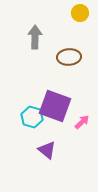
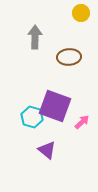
yellow circle: moved 1 px right
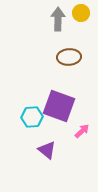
gray arrow: moved 23 px right, 18 px up
purple square: moved 4 px right
cyan hexagon: rotated 20 degrees counterclockwise
pink arrow: moved 9 px down
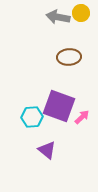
gray arrow: moved 2 px up; rotated 80 degrees counterclockwise
pink arrow: moved 14 px up
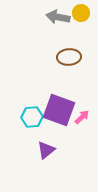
purple square: moved 4 px down
purple triangle: moved 1 px left; rotated 42 degrees clockwise
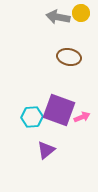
brown ellipse: rotated 15 degrees clockwise
pink arrow: rotated 21 degrees clockwise
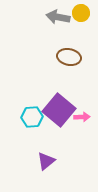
purple square: rotated 20 degrees clockwise
pink arrow: rotated 21 degrees clockwise
purple triangle: moved 11 px down
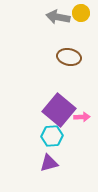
cyan hexagon: moved 20 px right, 19 px down
purple triangle: moved 3 px right, 2 px down; rotated 24 degrees clockwise
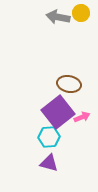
brown ellipse: moved 27 px down
purple square: moved 1 px left, 2 px down; rotated 12 degrees clockwise
pink arrow: rotated 21 degrees counterclockwise
cyan hexagon: moved 3 px left, 1 px down
purple triangle: rotated 30 degrees clockwise
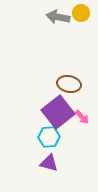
pink arrow: rotated 70 degrees clockwise
